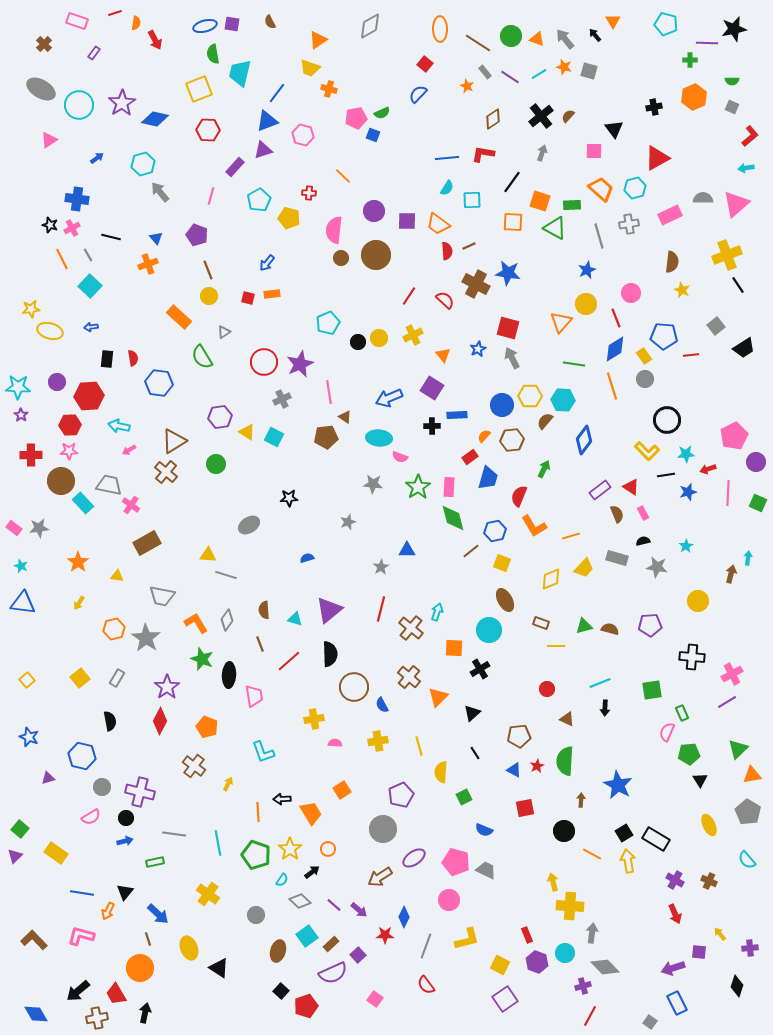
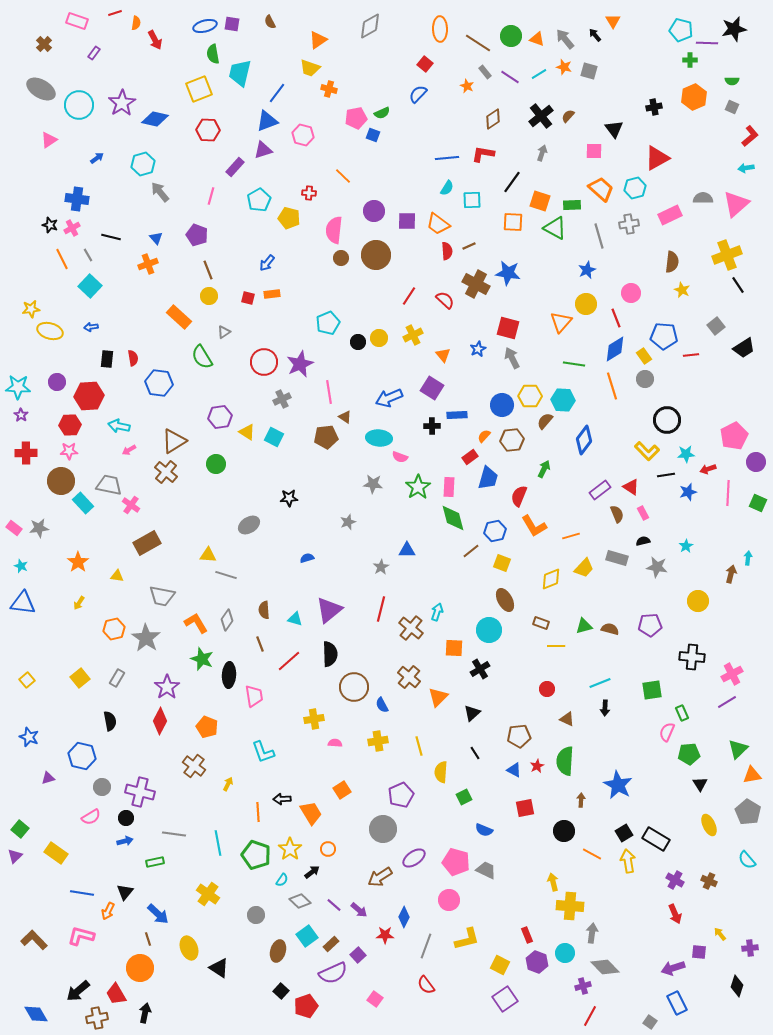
cyan pentagon at (666, 24): moved 15 px right, 6 px down
red cross at (31, 455): moved 5 px left, 2 px up
black triangle at (700, 780): moved 4 px down
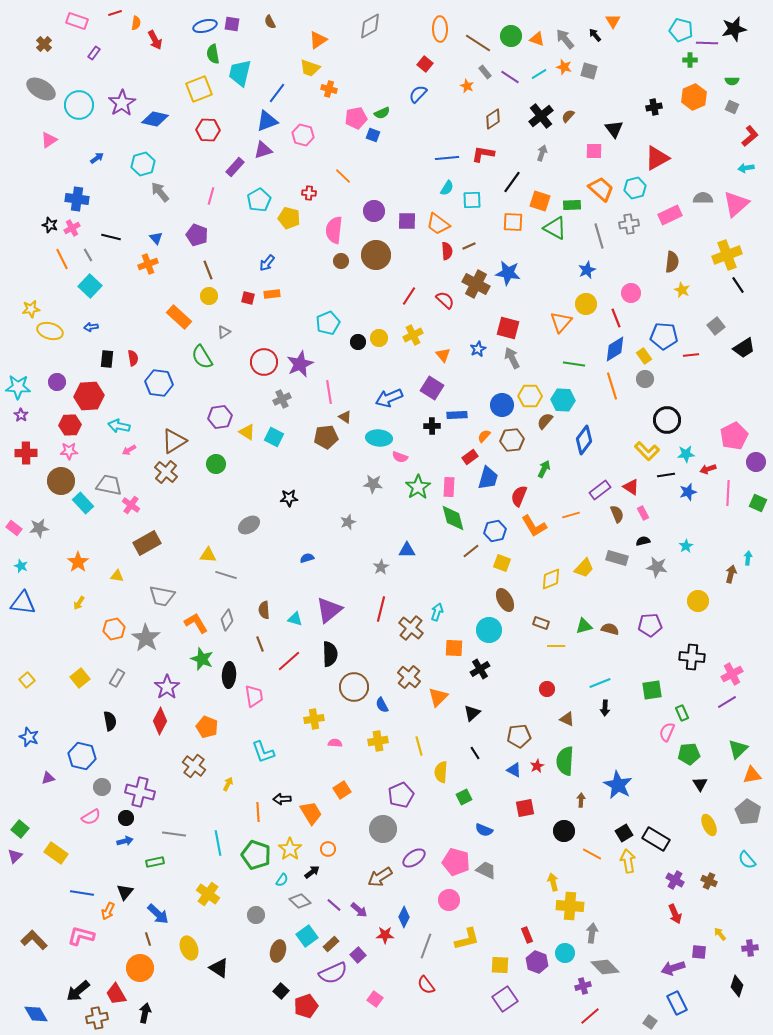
brown circle at (341, 258): moved 3 px down
orange line at (571, 536): moved 21 px up
yellow square at (500, 965): rotated 24 degrees counterclockwise
red line at (590, 1016): rotated 20 degrees clockwise
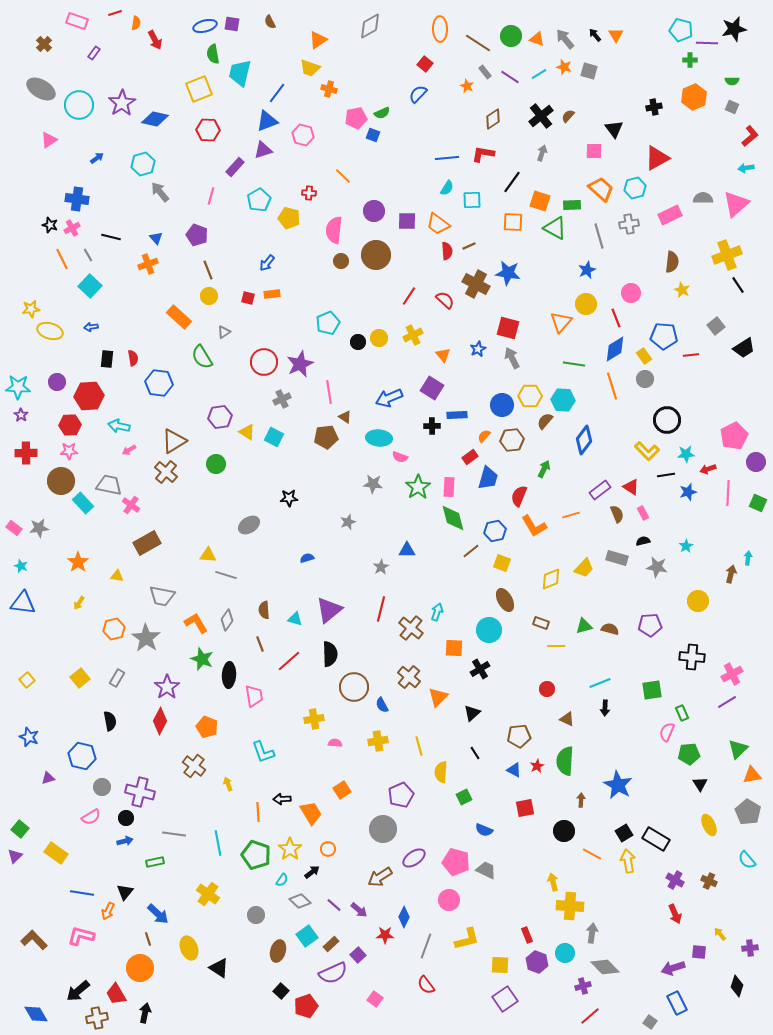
orange triangle at (613, 21): moved 3 px right, 14 px down
yellow arrow at (228, 784): rotated 48 degrees counterclockwise
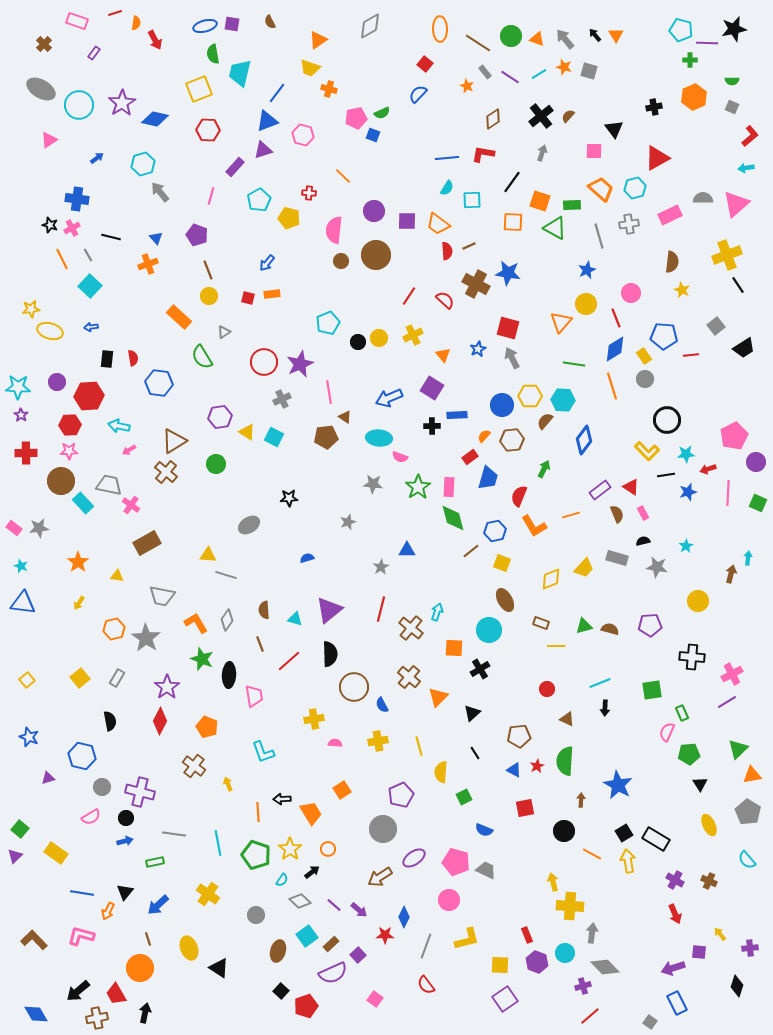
blue arrow at (158, 914): moved 9 px up; rotated 95 degrees clockwise
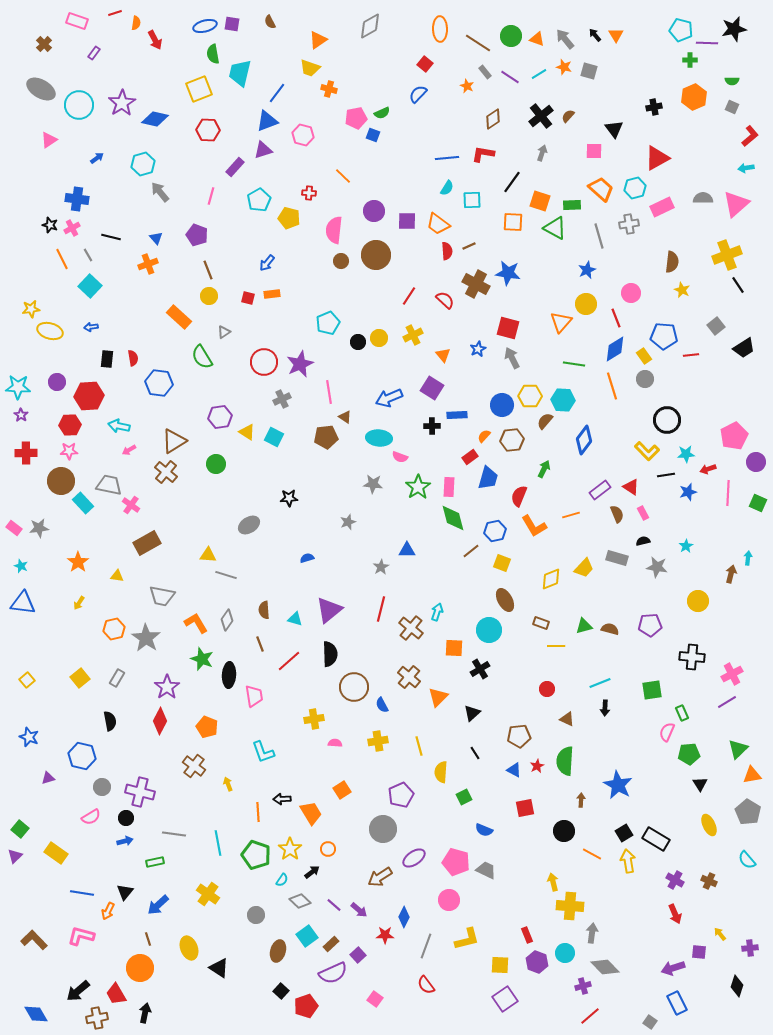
pink rectangle at (670, 215): moved 8 px left, 8 px up
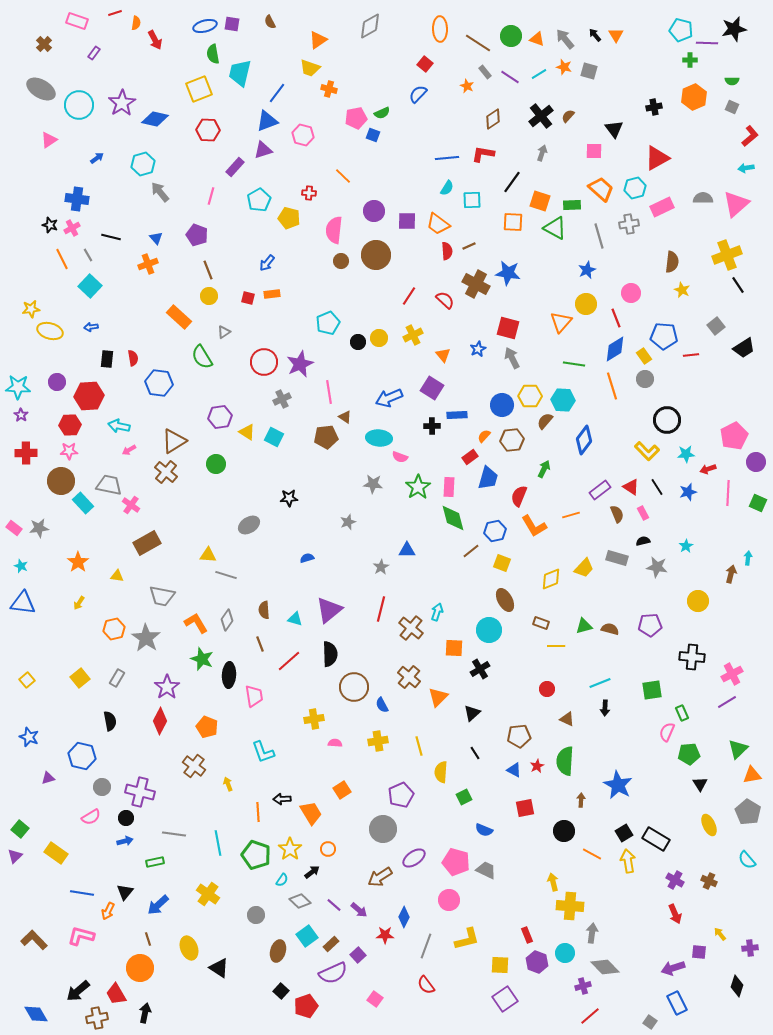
black line at (666, 475): moved 9 px left, 12 px down; rotated 66 degrees clockwise
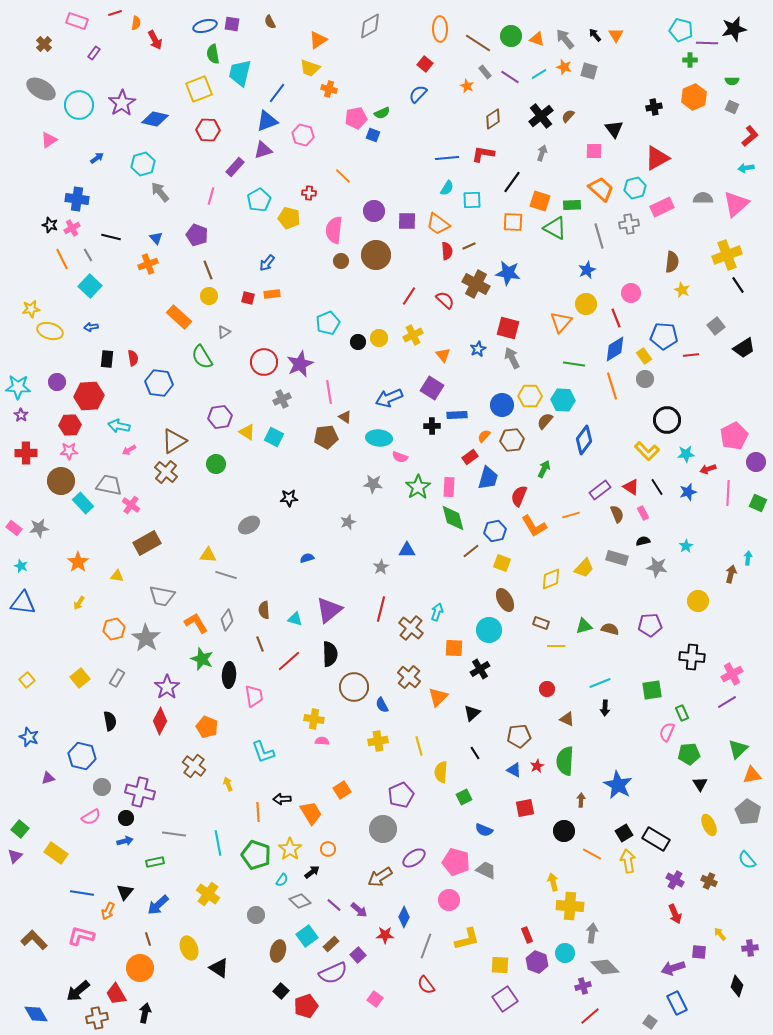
yellow cross at (314, 719): rotated 18 degrees clockwise
pink semicircle at (335, 743): moved 13 px left, 2 px up
